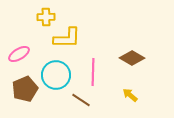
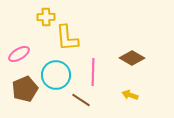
yellow L-shape: rotated 84 degrees clockwise
yellow arrow: rotated 21 degrees counterclockwise
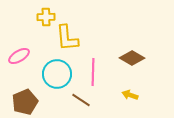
pink ellipse: moved 2 px down
cyan circle: moved 1 px right, 1 px up
brown pentagon: moved 13 px down
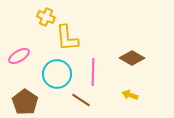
yellow cross: rotated 24 degrees clockwise
brown pentagon: rotated 15 degrees counterclockwise
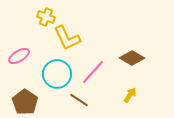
yellow L-shape: rotated 20 degrees counterclockwise
pink line: rotated 40 degrees clockwise
yellow arrow: rotated 105 degrees clockwise
brown line: moved 2 px left
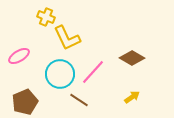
cyan circle: moved 3 px right
yellow arrow: moved 2 px right, 2 px down; rotated 21 degrees clockwise
brown pentagon: rotated 15 degrees clockwise
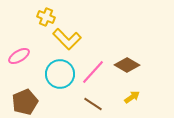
yellow L-shape: moved 1 px down; rotated 20 degrees counterclockwise
brown diamond: moved 5 px left, 7 px down
brown line: moved 14 px right, 4 px down
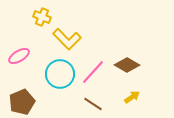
yellow cross: moved 4 px left
brown pentagon: moved 3 px left
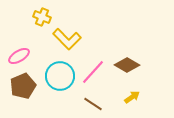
cyan circle: moved 2 px down
brown pentagon: moved 1 px right, 16 px up
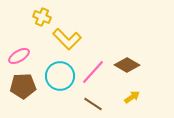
brown pentagon: rotated 20 degrees clockwise
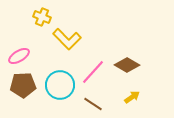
cyan circle: moved 9 px down
brown pentagon: moved 1 px up
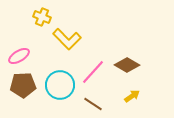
yellow arrow: moved 1 px up
